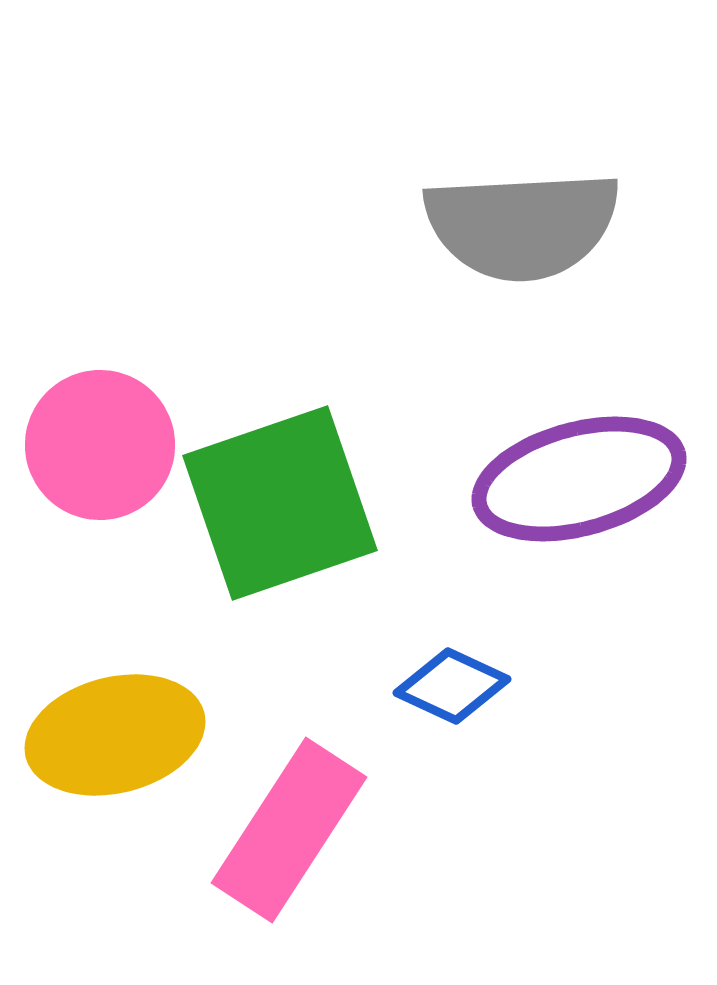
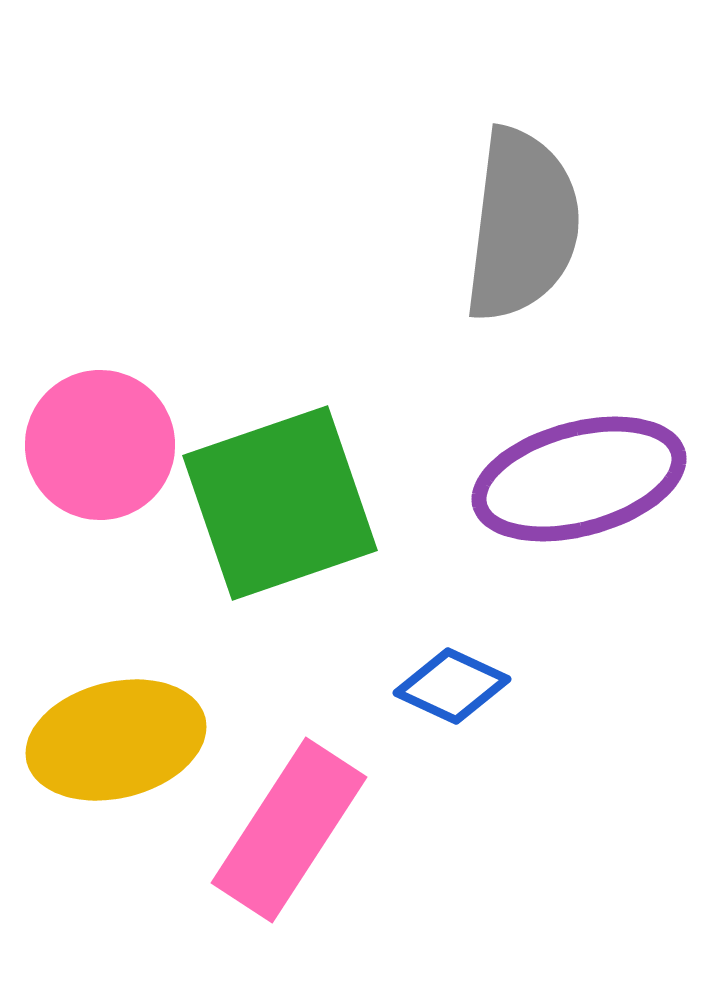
gray semicircle: rotated 80 degrees counterclockwise
yellow ellipse: moved 1 px right, 5 px down
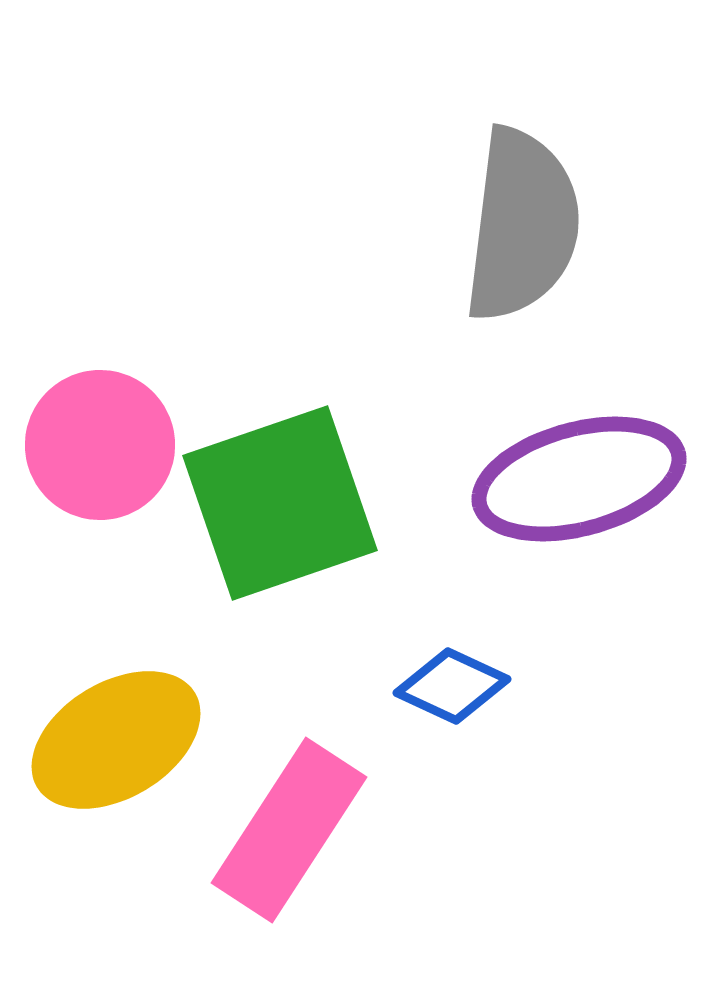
yellow ellipse: rotated 17 degrees counterclockwise
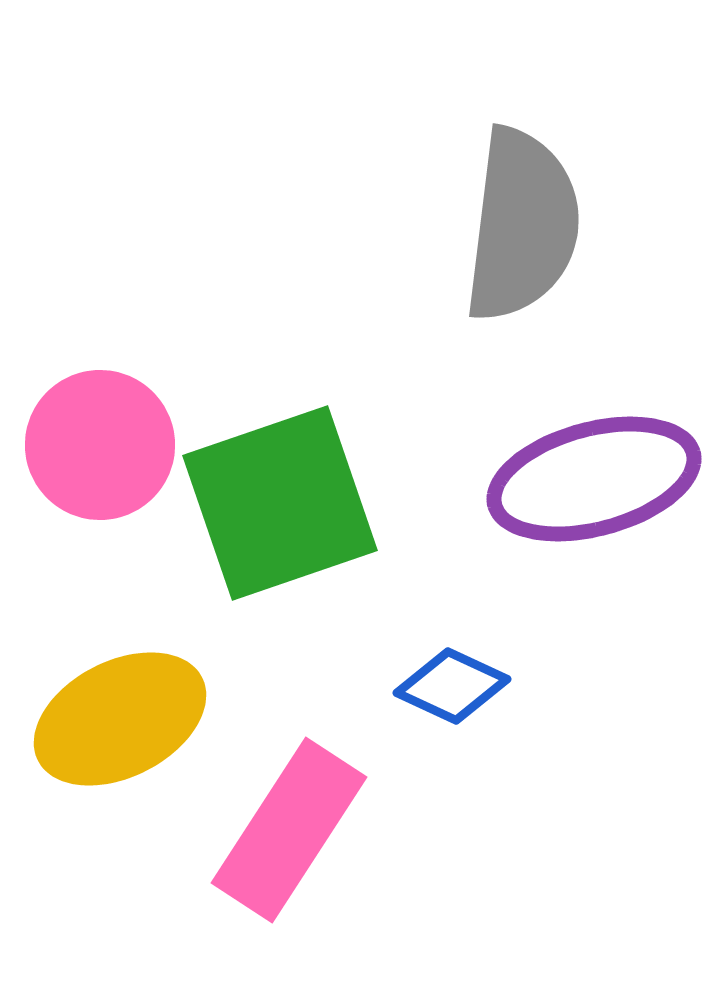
purple ellipse: moved 15 px right
yellow ellipse: moved 4 px right, 21 px up; rotated 4 degrees clockwise
